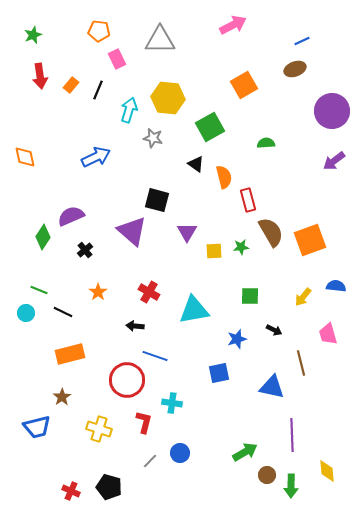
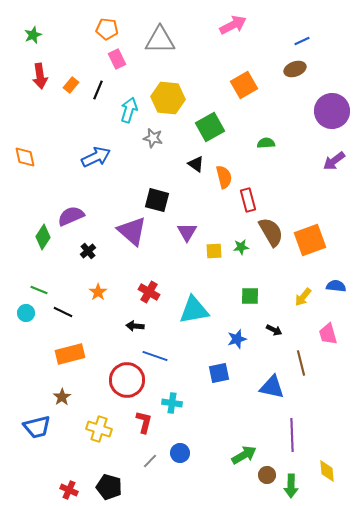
orange pentagon at (99, 31): moved 8 px right, 2 px up
black cross at (85, 250): moved 3 px right, 1 px down
green arrow at (245, 452): moved 1 px left, 3 px down
red cross at (71, 491): moved 2 px left, 1 px up
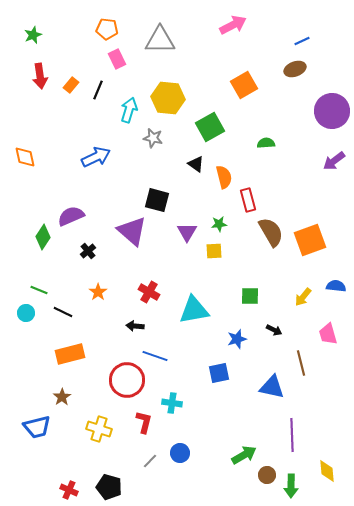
green star at (241, 247): moved 22 px left, 23 px up
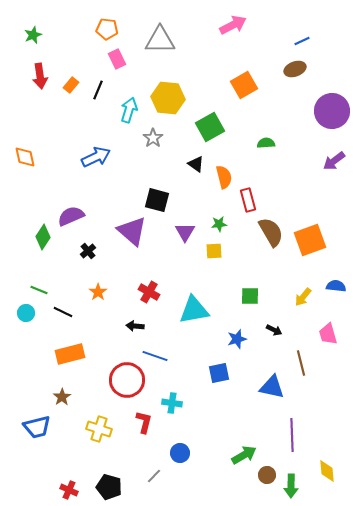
gray star at (153, 138): rotated 24 degrees clockwise
purple triangle at (187, 232): moved 2 px left
gray line at (150, 461): moved 4 px right, 15 px down
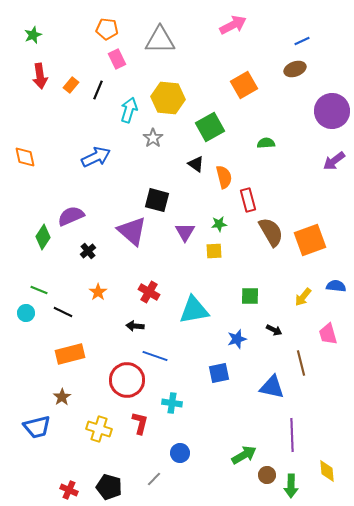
red L-shape at (144, 422): moved 4 px left, 1 px down
gray line at (154, 476): moved 3 px down
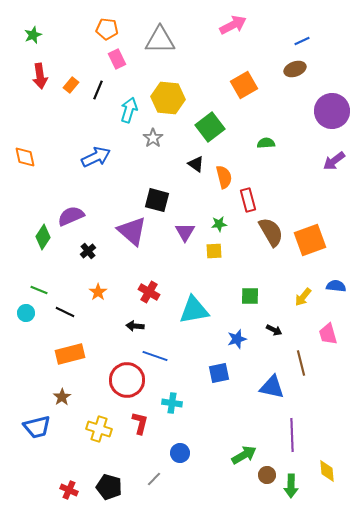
green square at (210, 127): rotated 8 degrees counterclockwise
black line at (63, 312): moved 2 px right
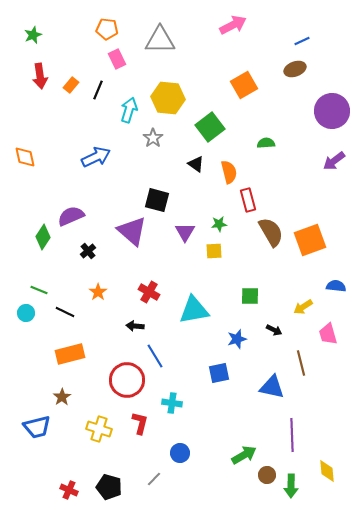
orange semicircle at (224, 177): moved 5 px right, 5 px up
yellow arrow at (303, 297): moved 10 px down; rotated 18 degrees clockwise
blue line at (155, 356): rotated 40 degrees clockwise
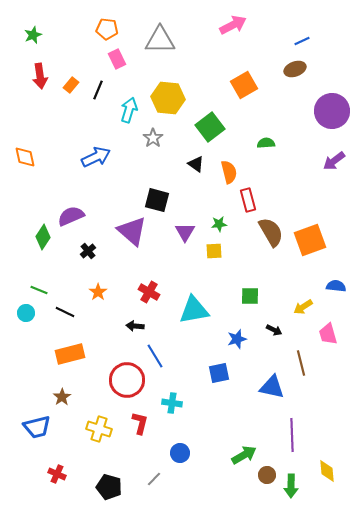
red cross at (69, 490): moved 12 px left, 16 px up
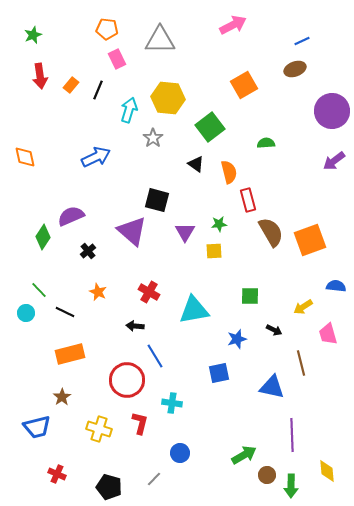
green line at (39, 290): rotated 24 degrees clockwise
orange star at (98, 292): rotated 12 degrees counterclockwise
